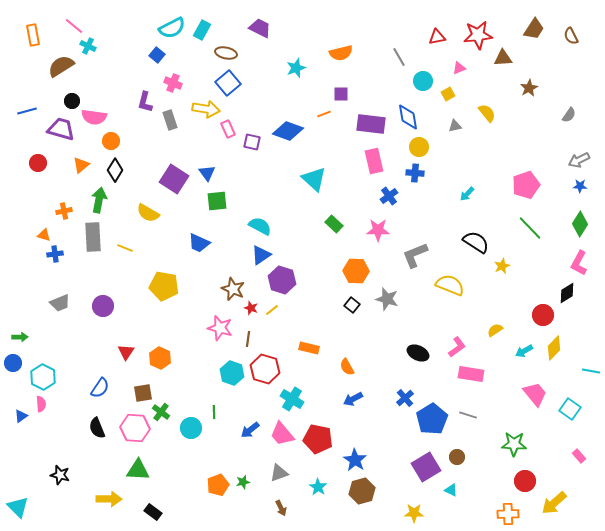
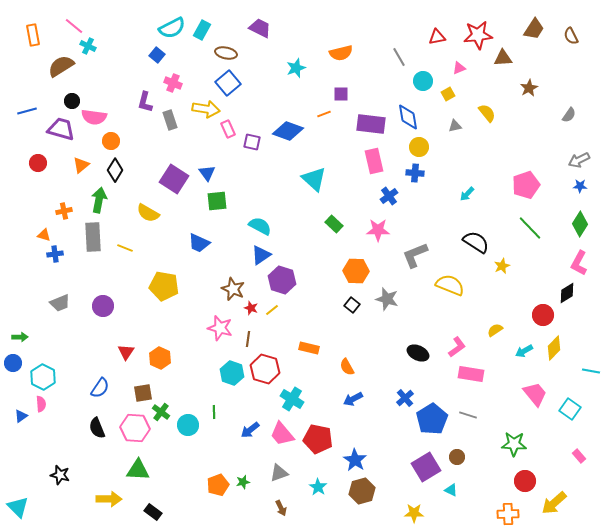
cyan circle at (191, 428): moved 3 px left, 3 px up
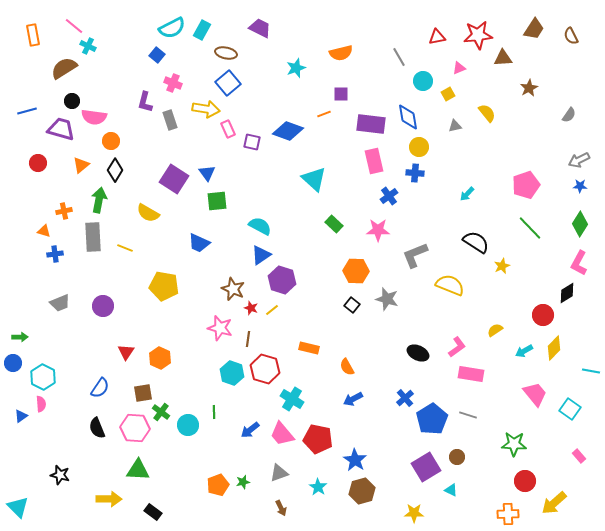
brown semicircle at (61, 66): moved 3 px right, 2 px down
orange triangle at (44, 235): moved 4 px up
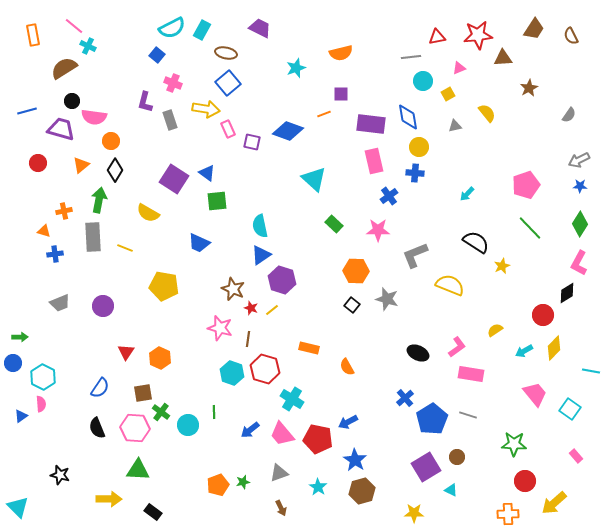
gray line at (399, 57): moved 12 px right; rotated 66 degrees counterclockwise
blue triangle at (207, 173): rotated 18 degrees counterclockwise
cyan semicircle at (260, 226): rotated 130 degrees counterclockwise
blue arrow at (353, 399): moved 5 px left, 23 px down
pink rectangle at (579, 456): moved 3 px left
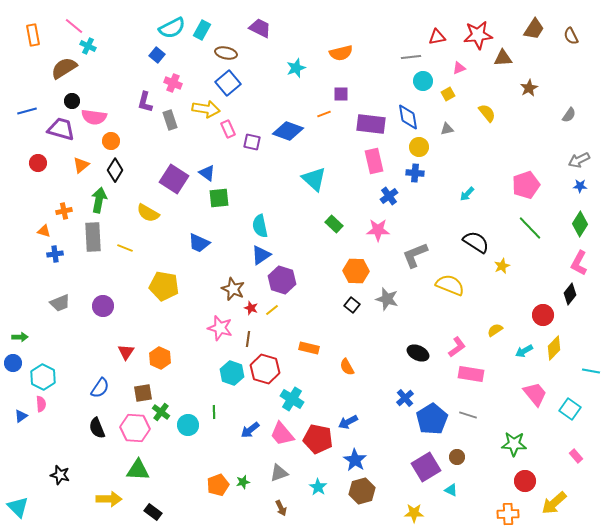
gray triangle at (455, 126): moved 8 px left, 3 px down
green square at (217, 201): moved 2 px right, 3 px up
black diamond at (567, 293): moved 3 px right, 1 px down; rotated 20 degrees counterclockwise
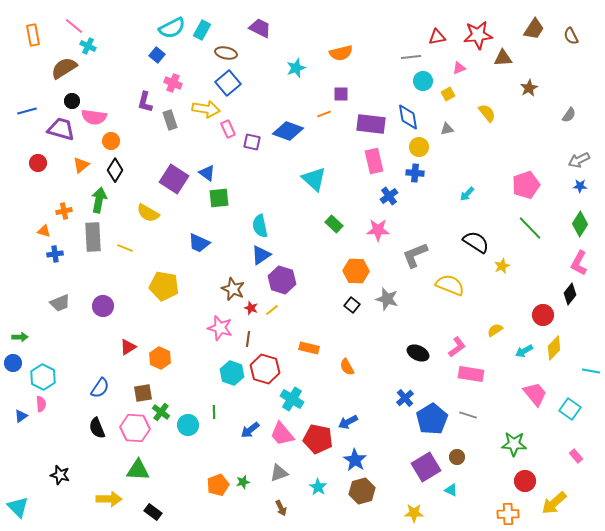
red triangle at (126, 352): moved 2 px right, 5 px up; rotated 24 degrees clockwise
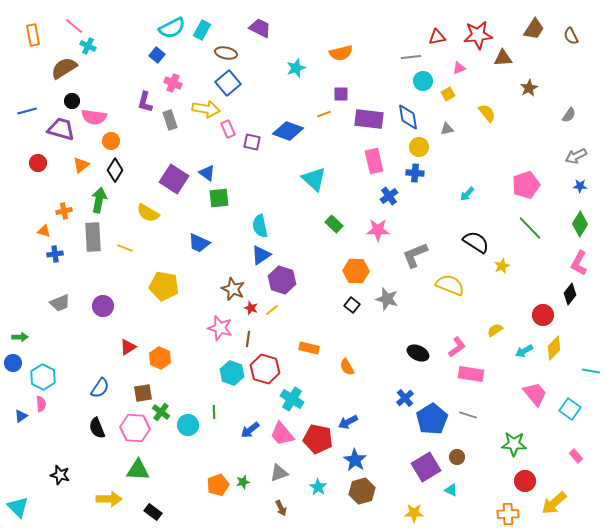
purple rectangle at (371, 124): moved 2 px left, 5 px up
gray arrow at (579, 160): moved 3 px left, 4 px up
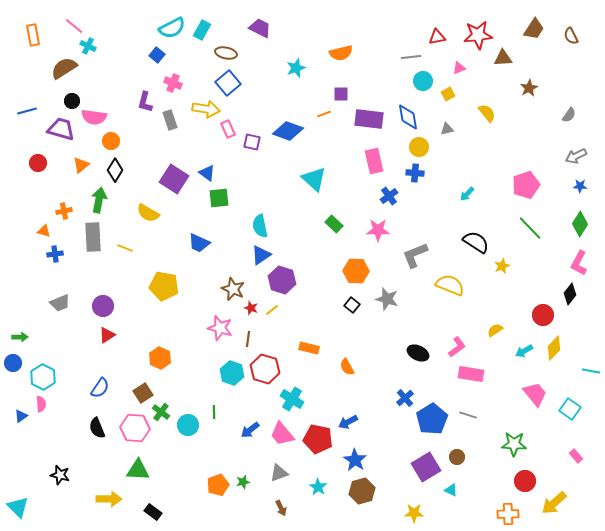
red triangle at (128, 347): moved 21 px left, 12 px up
brown square at (143, 393): rotated 24 degrees counterclockwise
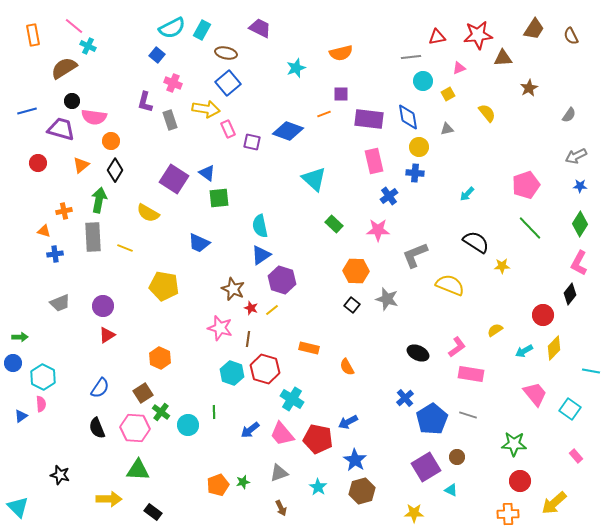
yellow star at (502, 266): rotated 21 degrees clockwise
red circle at (525, 481): moved 5 px left
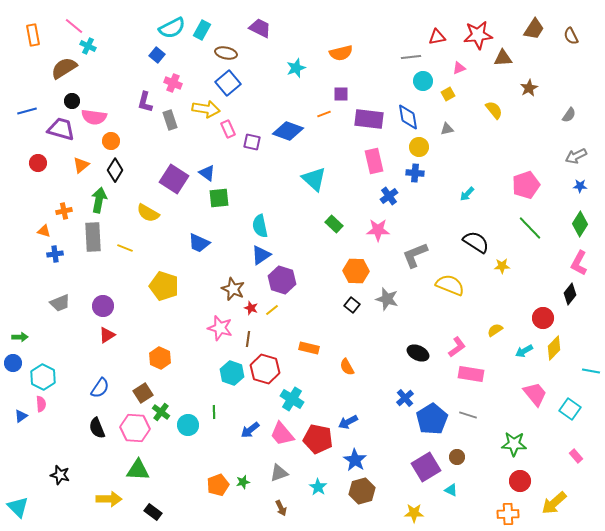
yellow semicircle at (487, 113): moved 7 px right, 3 px up
yellow pentagon at (164, 286): rotated 8 degrees clockwise
red circle at (543, 315): moved 3 px down
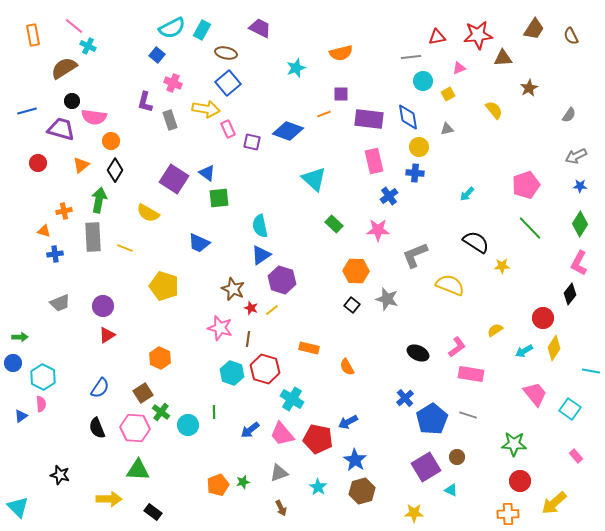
yellow diamond at (554, 348): rotated 10 degrees counterclockwise
